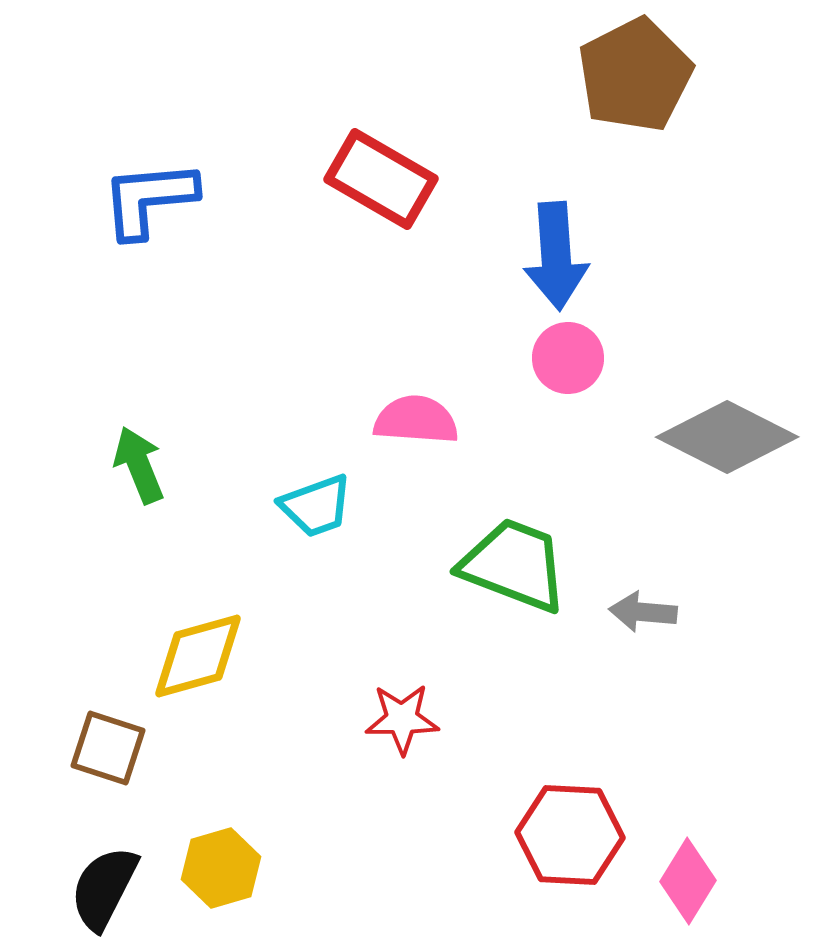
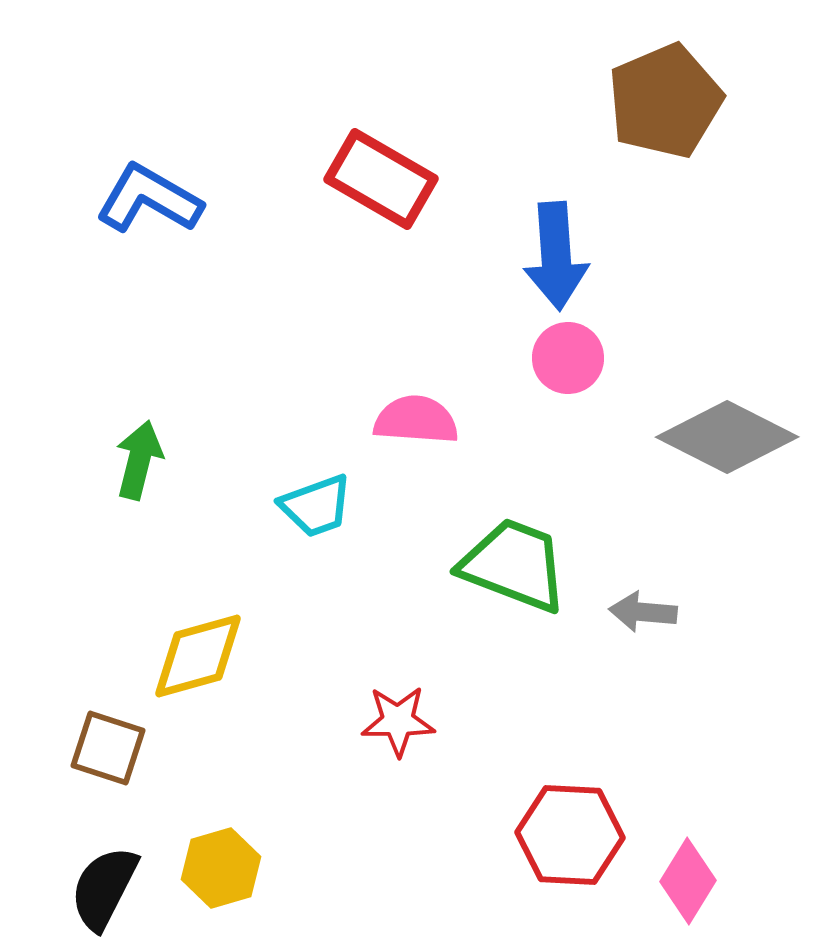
brown pentagon: moved 30 px right, 26 px down; rotated 4 degrees clockwise
blue L-shape: rotated 35 degrees clockwise
green arrow: moved 5 px up; rotated 36 degrees clockwise
red star: moved 4 px left, 2 px down
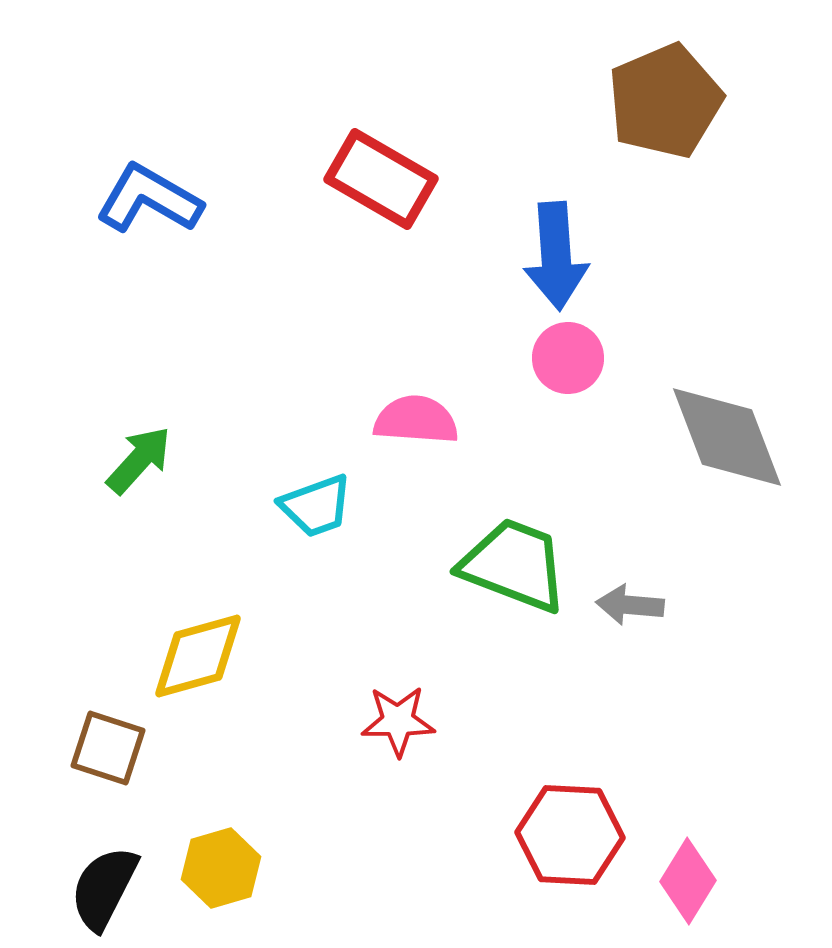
gray diamond: rotated 42 degrees clockwise
green arrow: rotated 28 degrees clockwise
gray arrow: moved 13 px left, 7 px up
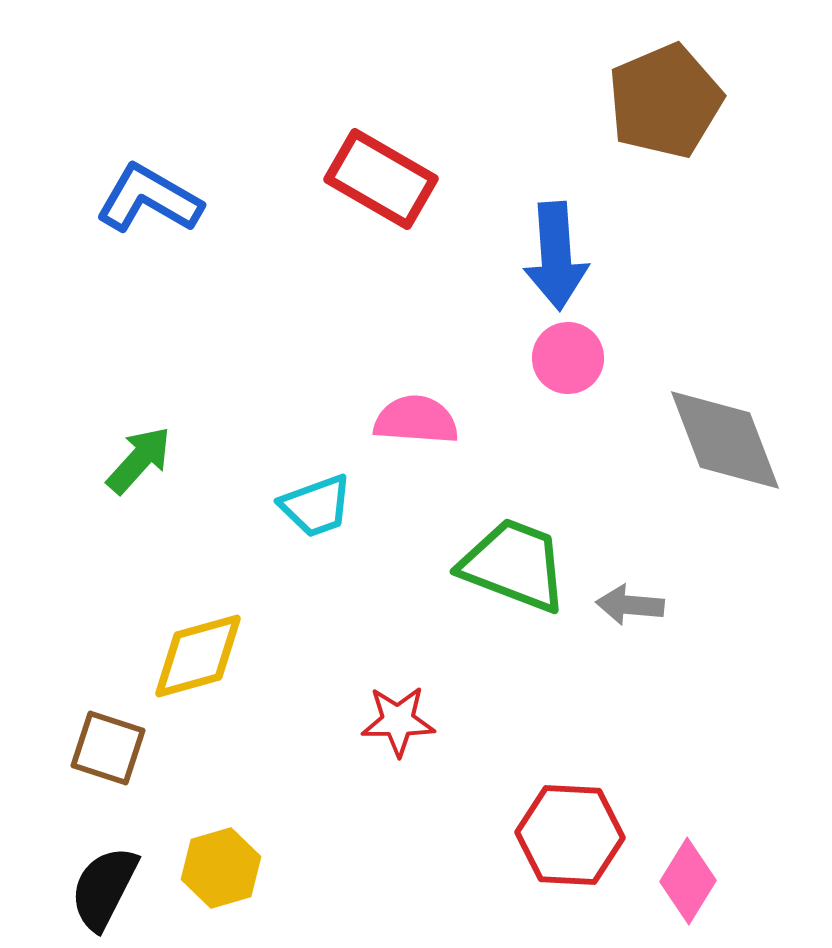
gray diamond: moved 2 px left, 3 px down
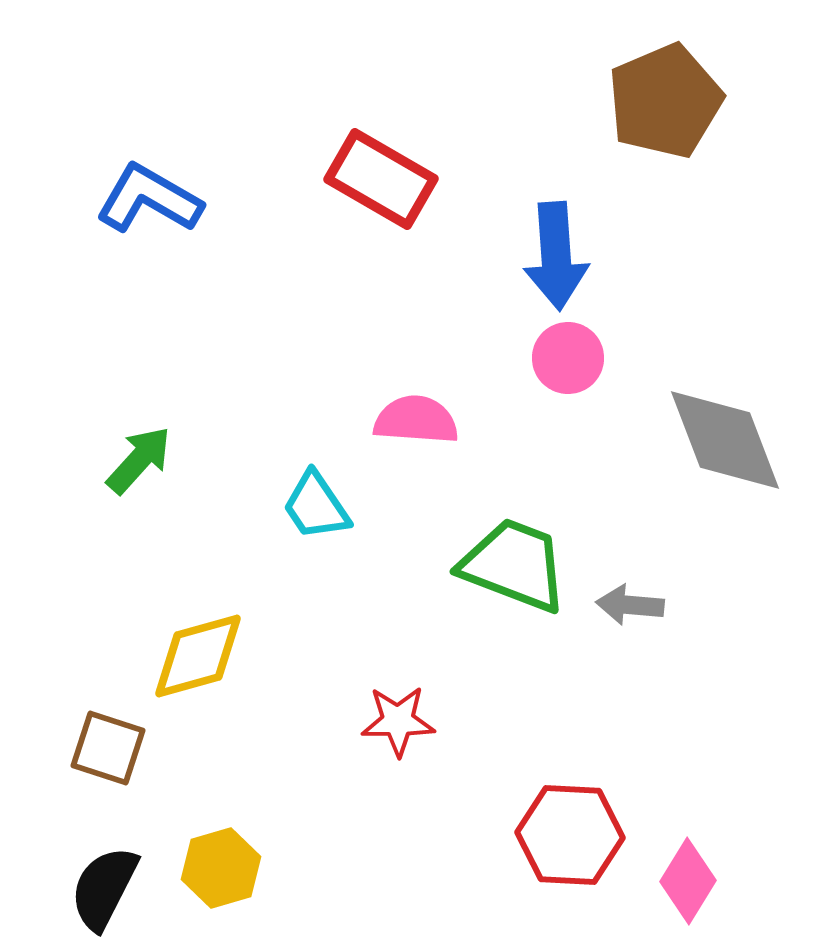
cyan trapezoid: rotated 76 degrees clockwise
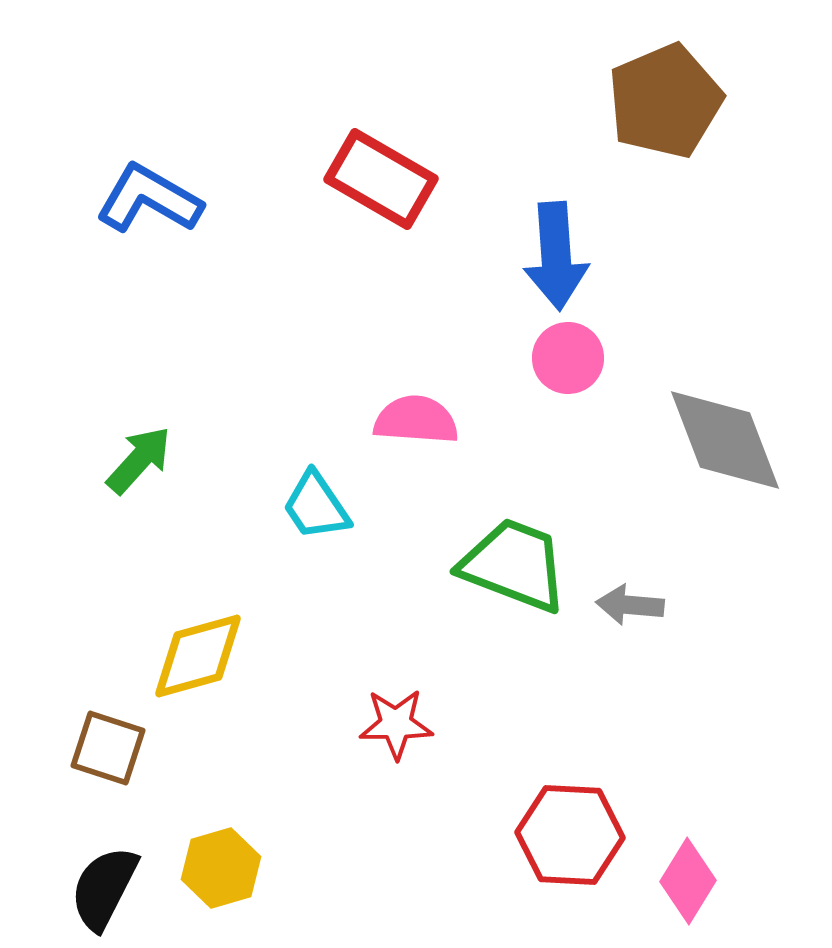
red star: moved 2 px left, 3 px down
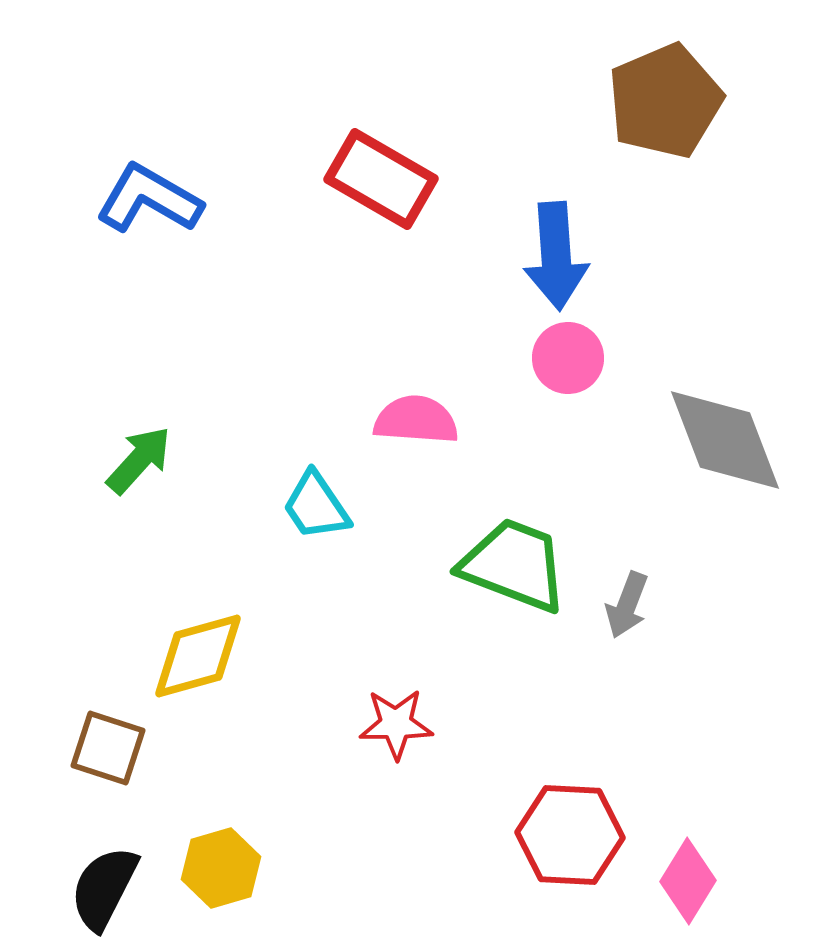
gray arrow: moved 3 px left; rotated 74 degrees counterclockwise
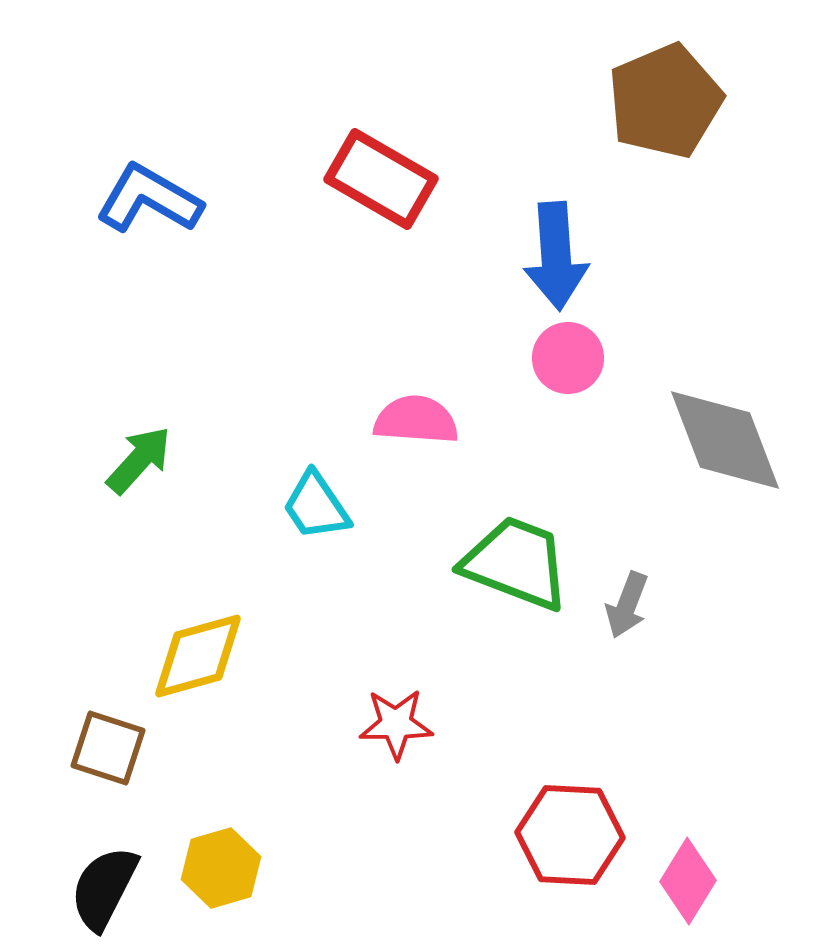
green trapezoid: moved 2 px right, 2 px up
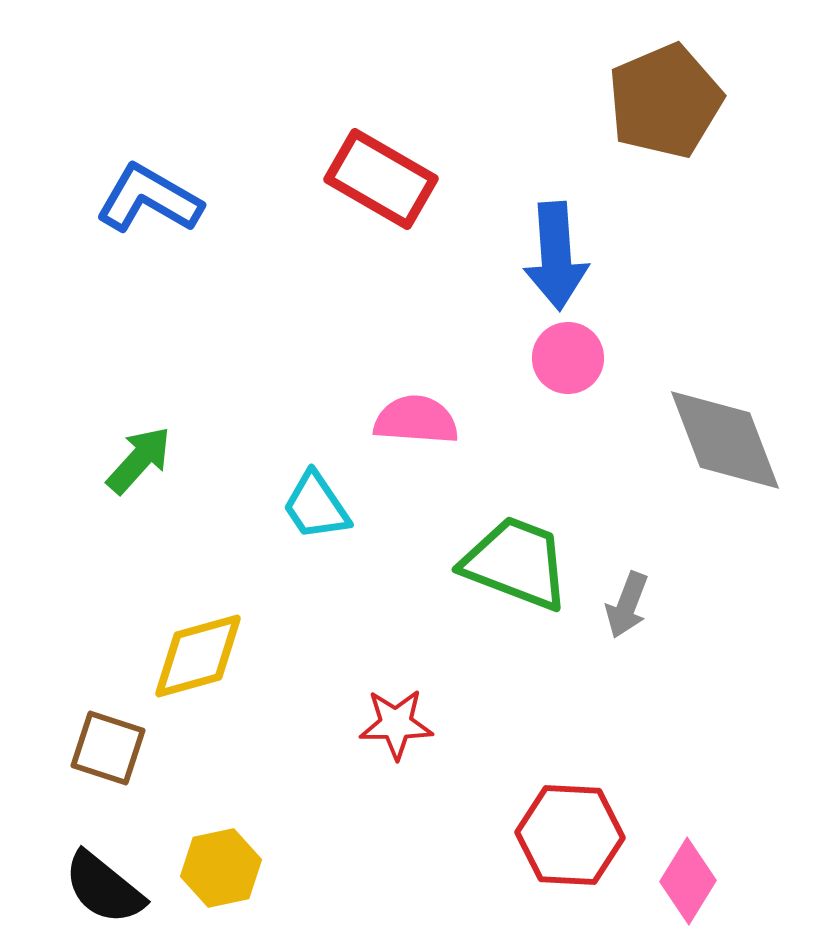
yellow hexagon: rotated 4 degrees clockwise
black semicircle: rotated 78 degrees counterclockwise
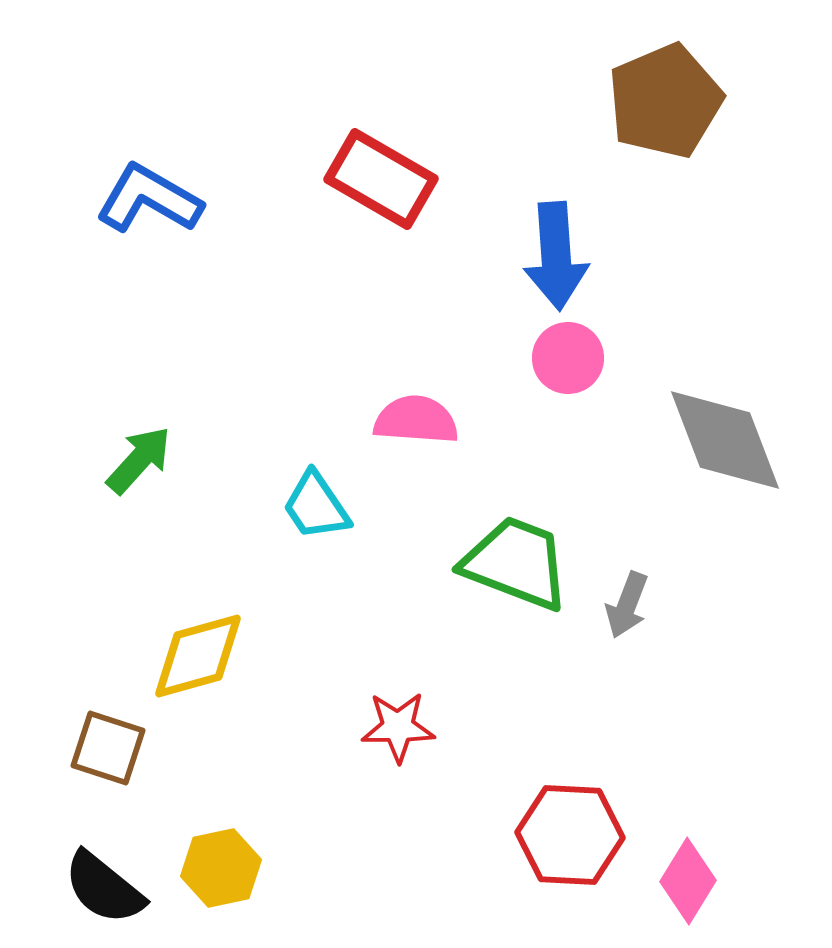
red star: moved 2 px right, 3 px down
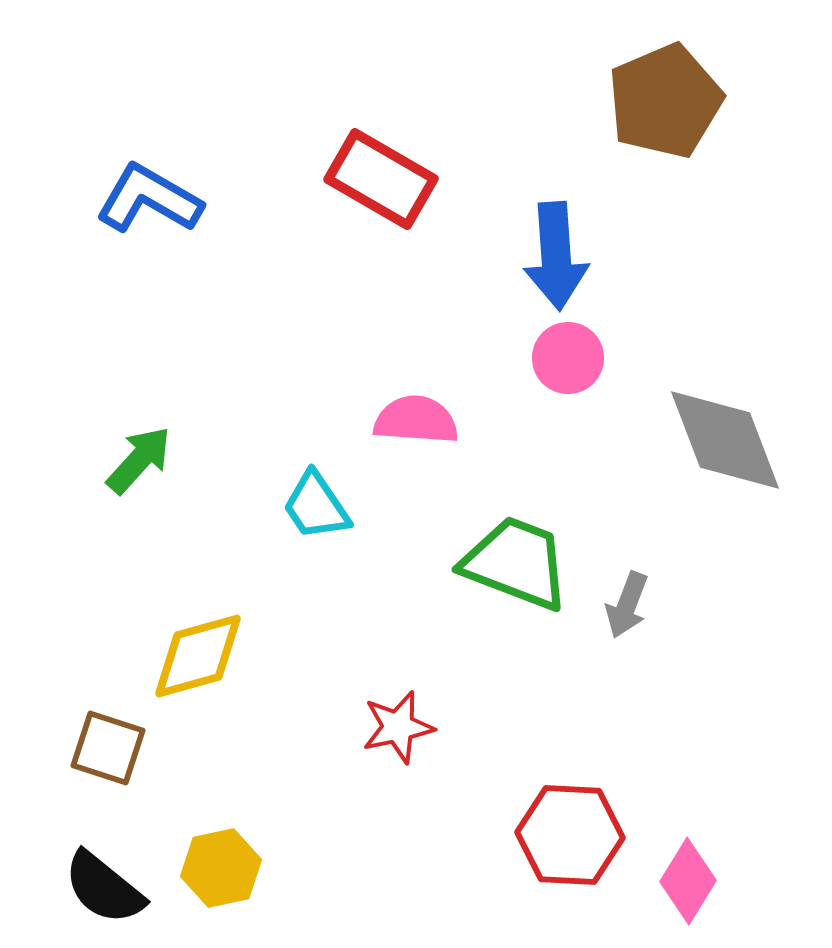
red star: rotated 12 degrees counterclockwise
